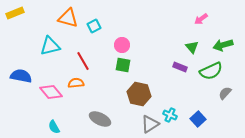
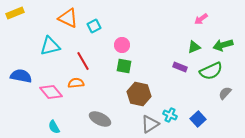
orange triangle: rotated 10 degrees clockwise
green triangle: moved 2 px right; rotated 48 degrees clockwise
green square: moved 1 px right, 1 px down
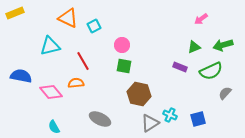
blue square: rotated 28 degrees clockwise
gray triangle: moved 1 px up
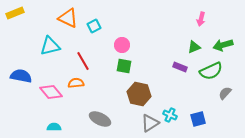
pink arrow: rotated 40 degrees counterclockwise
cyan semicircle: rotated 120 degrees clockwise
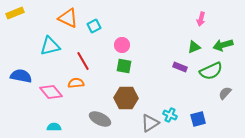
brown hexagon: moved 13 px left, 4 px down; rotated 10 degrees counterclockwise
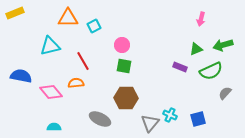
orange triangle: rotated 25 degrees counterclockwise
green triangle: moved 2 px right, 2 px down
gray triangle: rotated 18 degrees counterclockwise
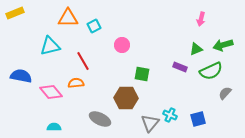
green square: moved 18 px right, 8 px down
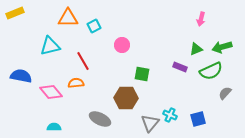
green arrow: moved 1 px left, 2 px down
